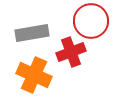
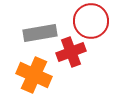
gray rectangle: moved 8 px right
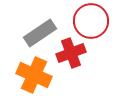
gray rectangle: rotated 24 degrees counterclockwise
red cross: moved 1 px down
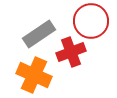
gray rectangle: moved 1 px left, 1 px down
red cross: moved 1 px up
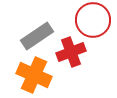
red circle: moved 2 px right, 1 px up
gray rectangle: moved 2 px left, 2 px down
